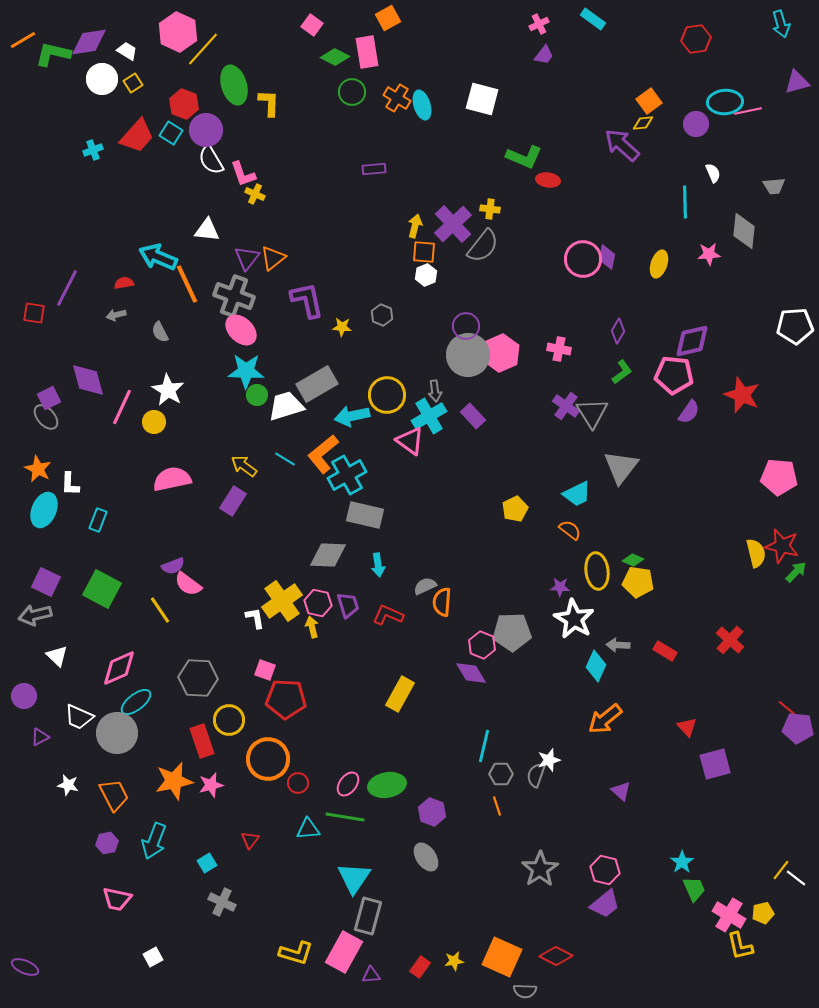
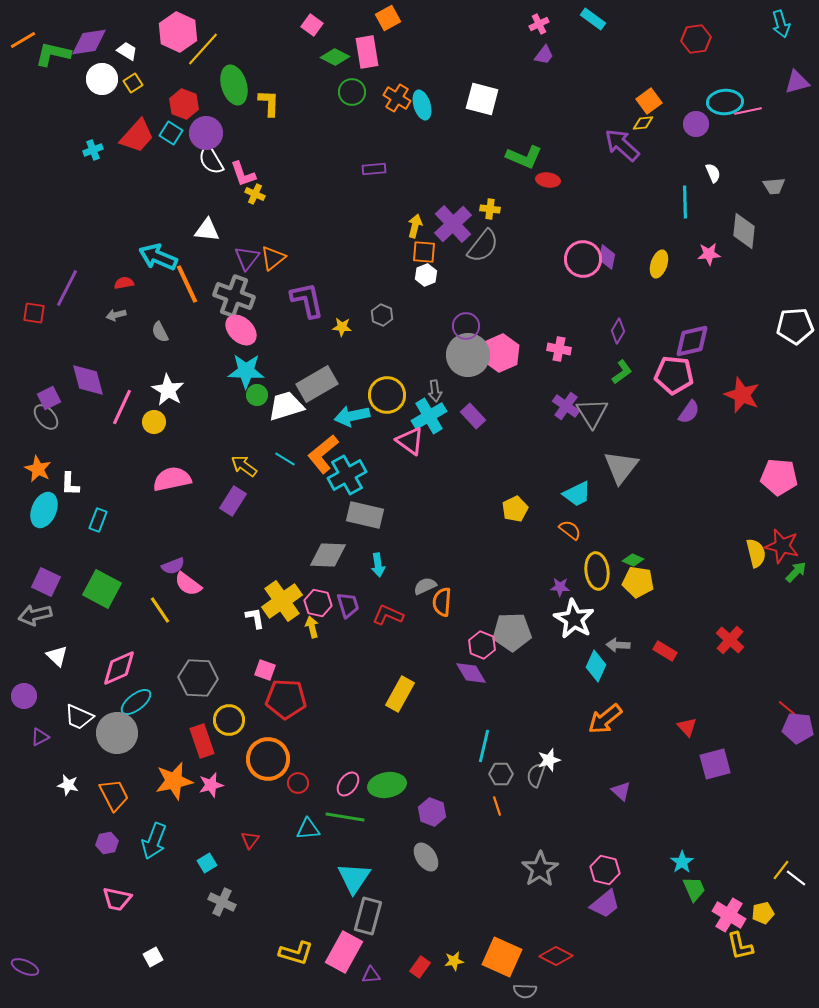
purple circle at (206, 130): moved 3 px down
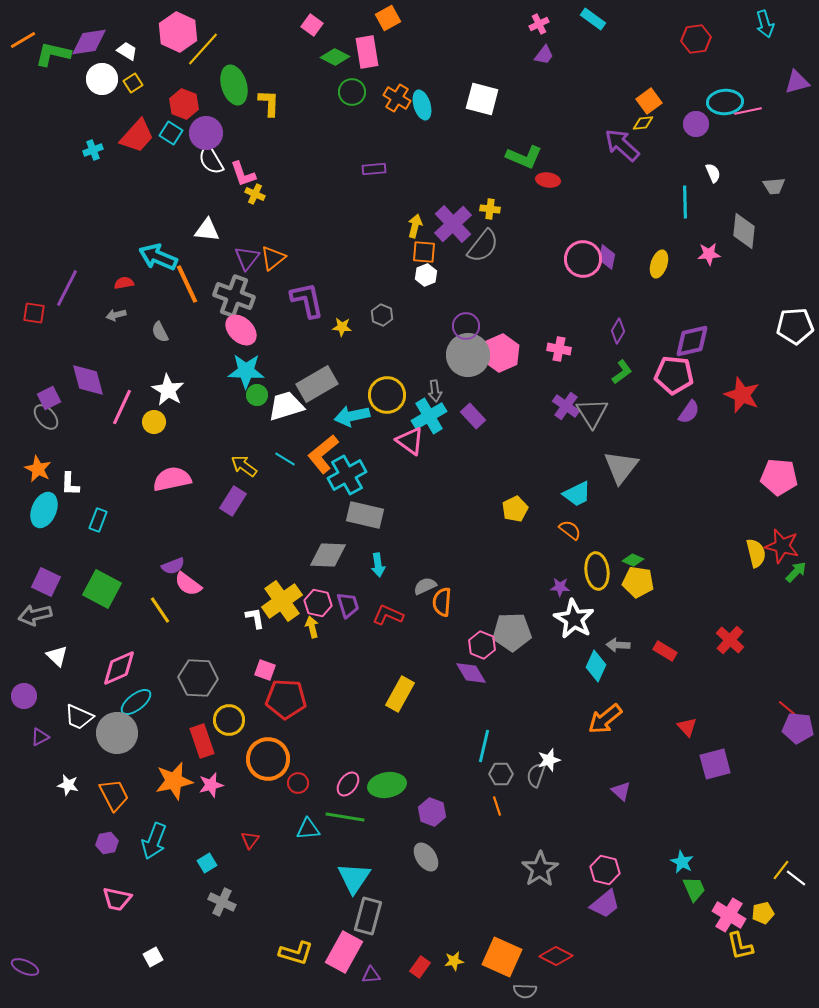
cyan arrow at (781, 24): moved 16 px left
cyan star at (682, 862): rotated 10 degrees counterclockwise
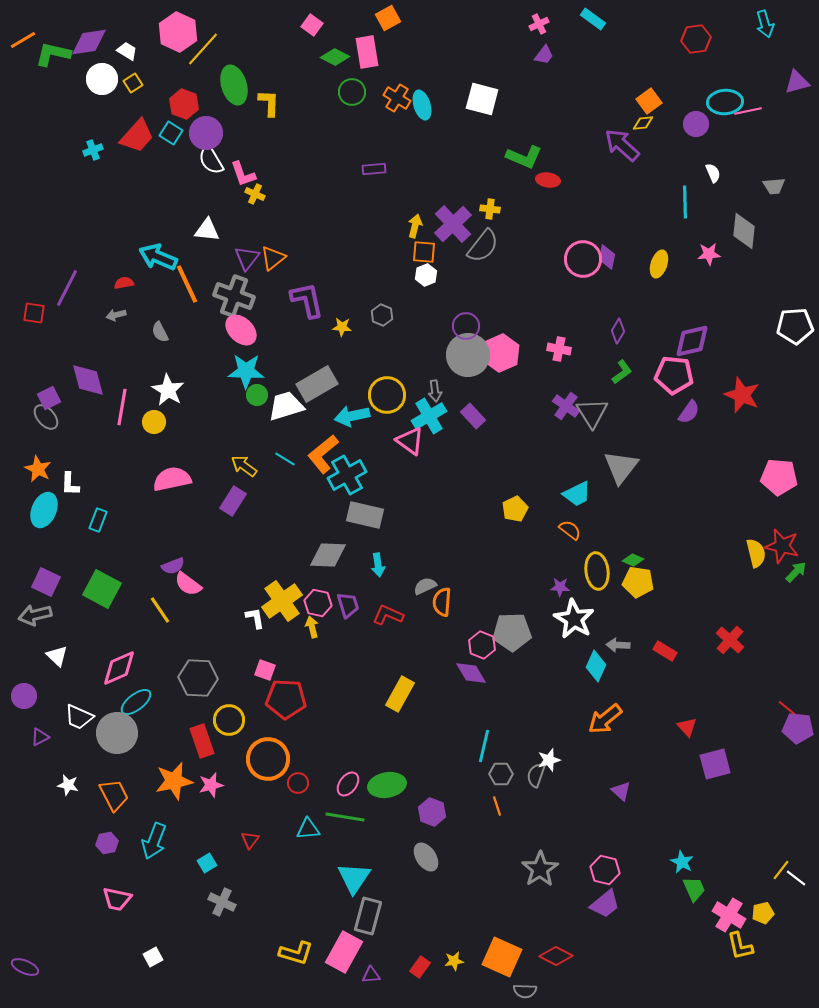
pink line at (122, 407): rotated 15 degrees counterclockwise
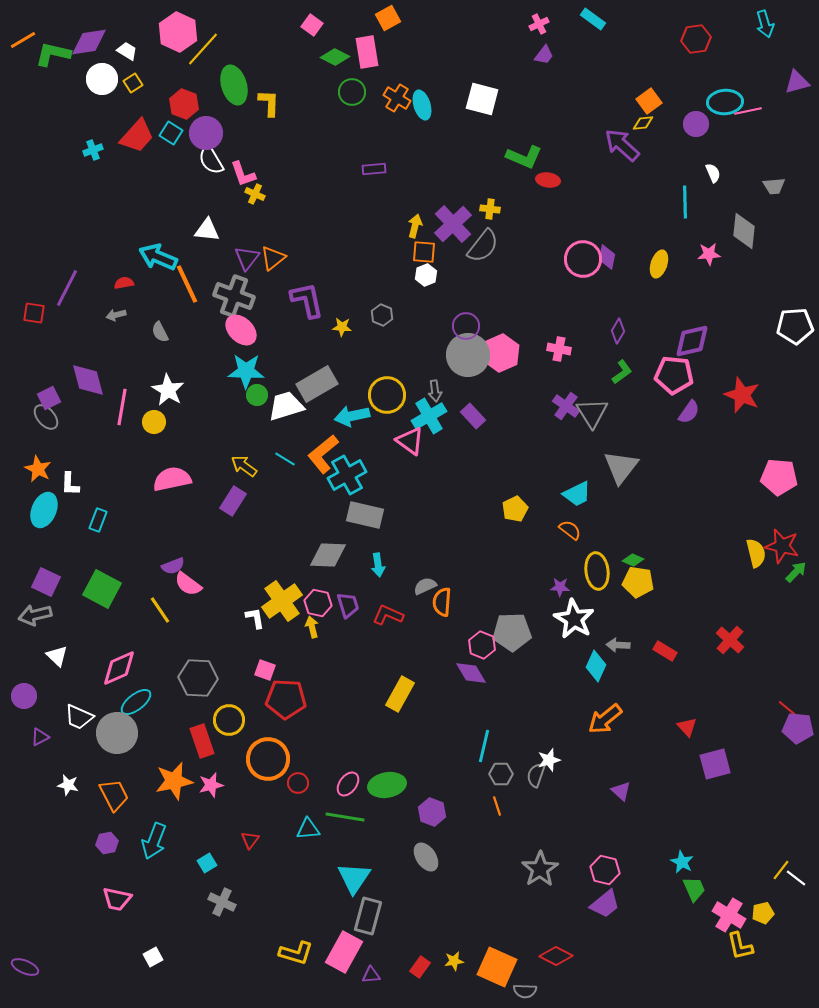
orange square at (502, 957): moved 5 px left, 10 px down
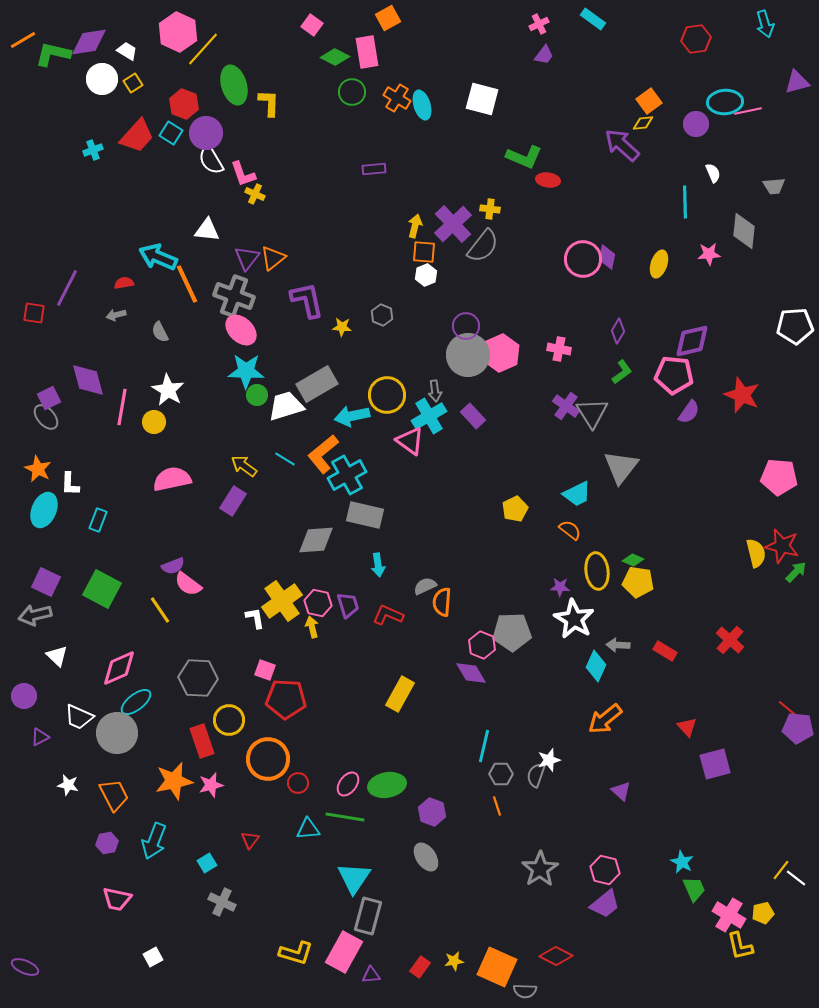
gray diamond at (328, 555): moved 12 px left, 15 px up; rotated 6 degrees counterclockwise
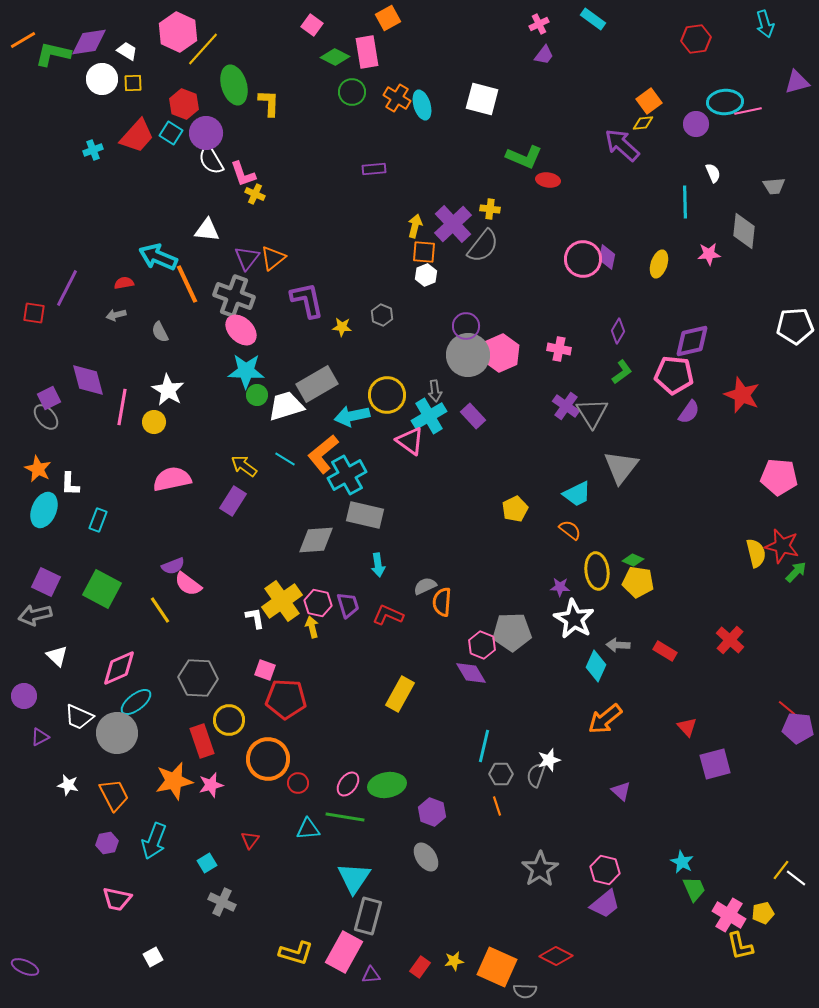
yellow square at (133, 83): rotated 30 degrees clockwise
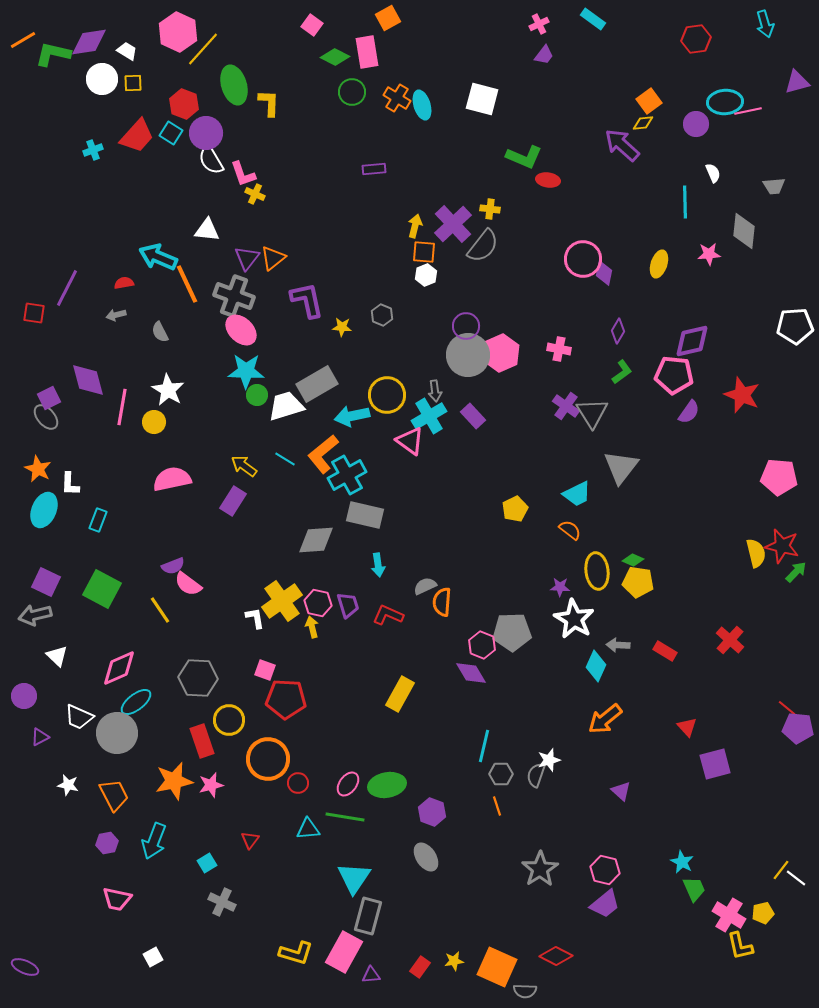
purple diamond at (607, 257): moved 3 px left, 16 px down
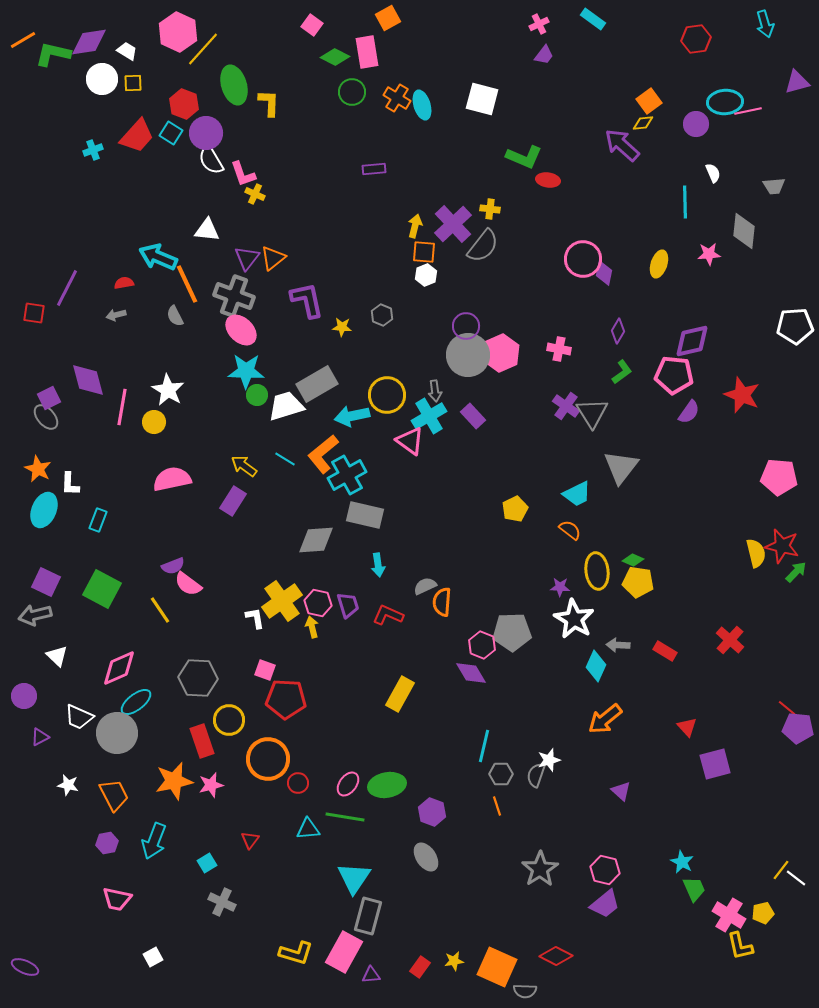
gray semicircle at (160, 332): moved 15 px right, 16 px up
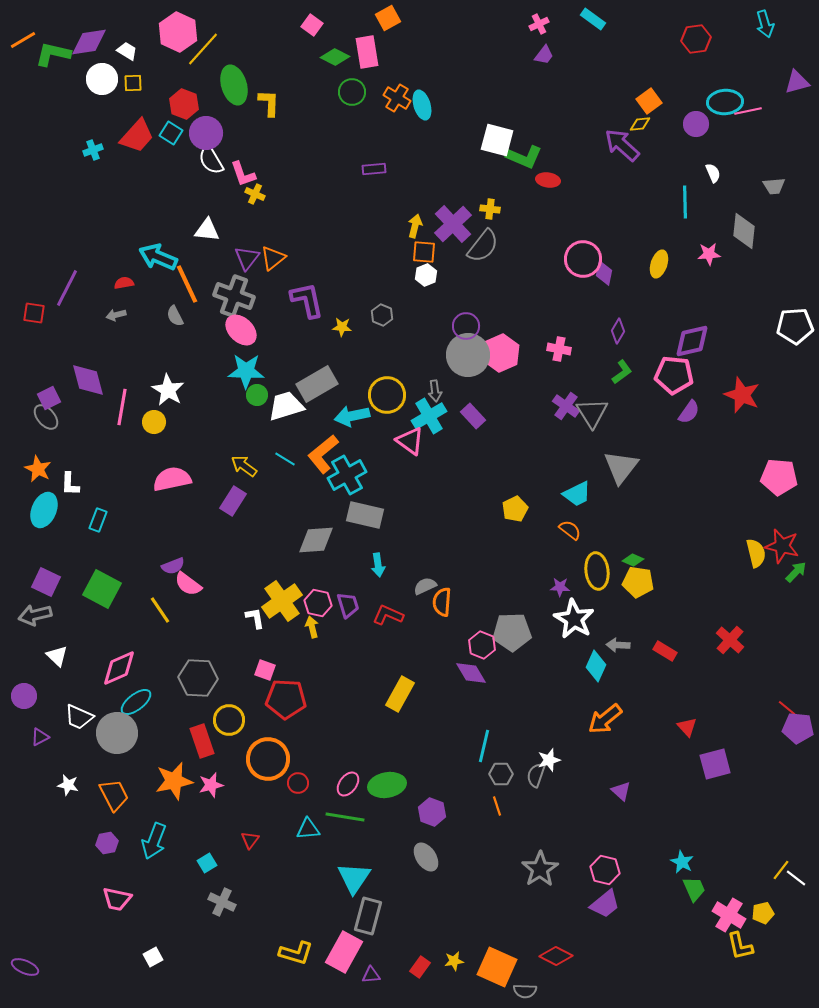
white square at (482, 99): moved 15 px right, 41 px down
yellow diamond at (643, 123): moved 3 px left, 1 px down
